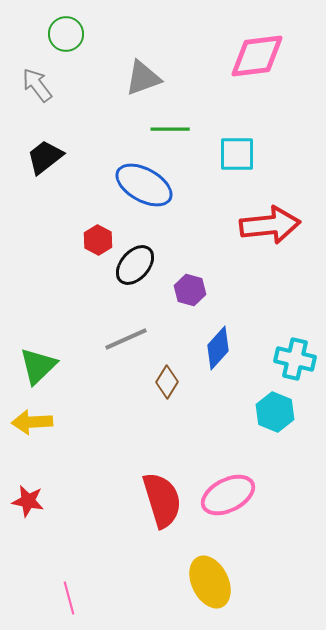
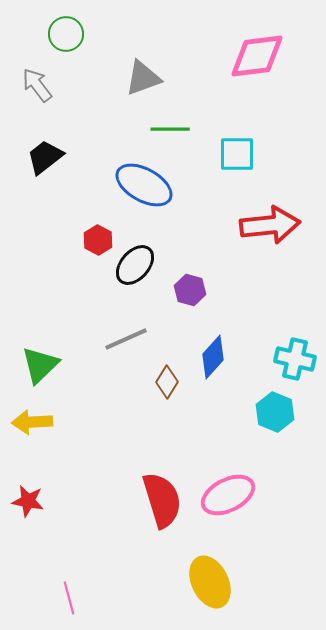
blue diamond: moved 5 px left, 9 px down
green triangle: moved 2 px right, 1 px up
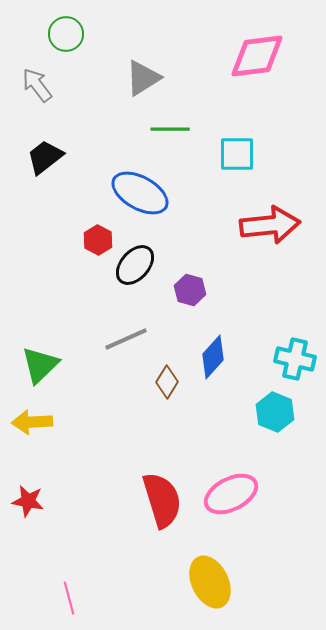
gray triangle: rotated 12 degrees counterclockwise
blue ellipse: moved 4 px left, 8 px down
pink ellipse: moved 3 px right, 1 px up
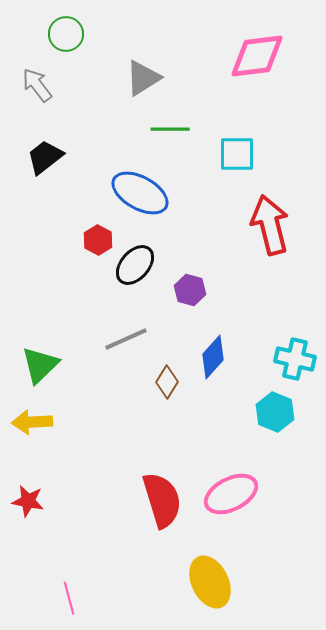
red arrow: rotated 98 degrees counterclockwise
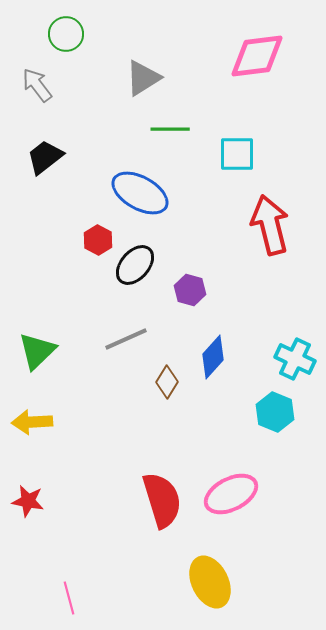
cyan cross: rotated 12 degrees clockwise
green triangle: moved 3 px left, 14 px up
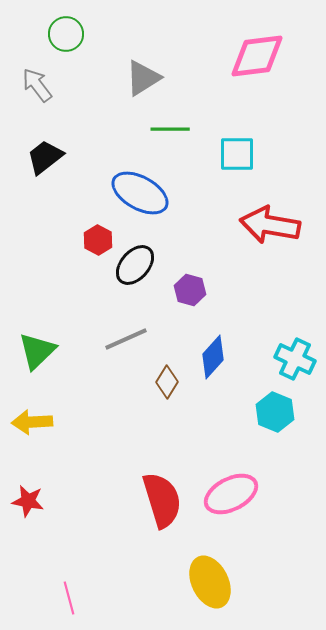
red arrow: rotated 66 degrees counterclockwise
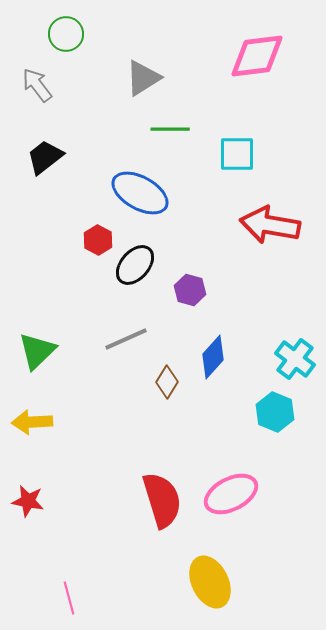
cyan cross: rotated 12 degrees clockwise
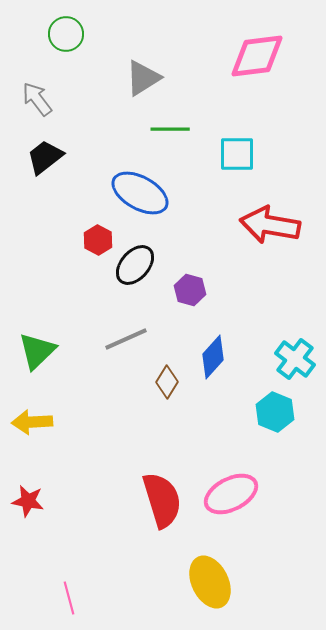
gray arrow: moved 14 px down
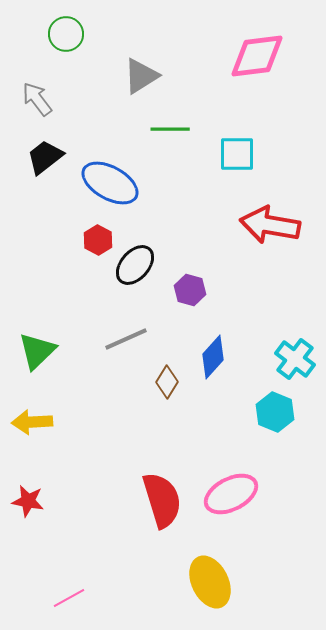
gray triangle: moved 2 px left, 2 px up
blue ellipse: moved 30 px left, 10 px up
pink line: rotated 76 degrees clockwise
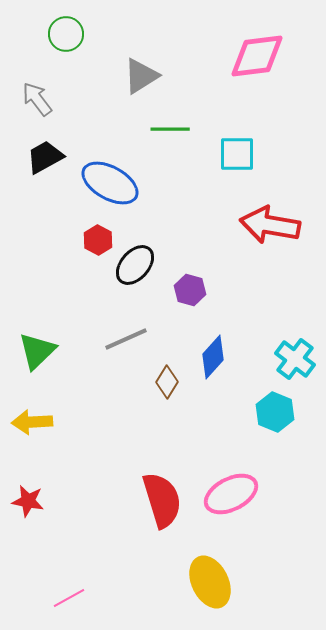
black trapezoid: rotated 9 degrees clockwise
